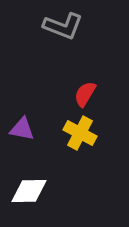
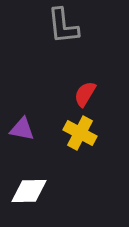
gray L-shape: rotated 63 degrees clockwise
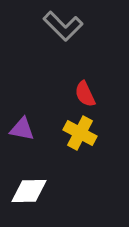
gray L-shape: rotated 39 degrees counterclockwise
red semicircle: rotated 56 degrees counterclockwise
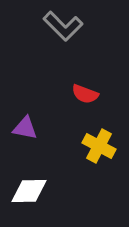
red semicircle: rotated 44 degrees counterclockwise
purple triangle: moved 3 px right, 1 px up
yellow cross: moved 19 px right, 13 px down
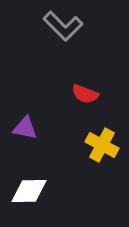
yellow cross: moved 3 px right, 1 px up
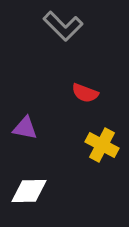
red semicircle: moved 1 px up
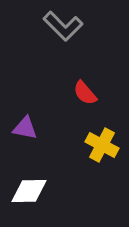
red semicircle: rotated 28 degrees clockwise
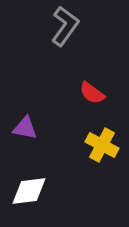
gray L-shape: moved 2 px right; rotated 99 degrees counterclockwise
red semicircle: moved 7 px right; rotated 12 degrees counterclockwise
white diamond: rotated 6 degrees counterclockwise
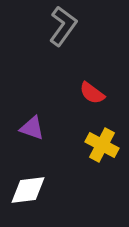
gray L-shape: moved 2 px left
purple triangle: moved 7 px right; rotated 8 degrees clockwise
white diamond: moved 1 px left, 1 px up
